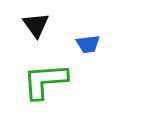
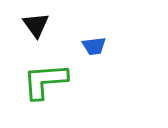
blue trapezoid: moved 6 px right, 2 px down
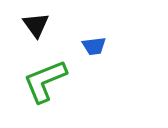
green L-shape: rotated 18 degrees counterclockwise
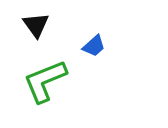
blue trapezoid: rotated 35 degrees counterclockwise
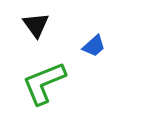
green L-shape: moved 1 px left, 2 px down
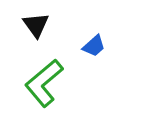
green L-shape: rotated 18 degrees counterclockwise
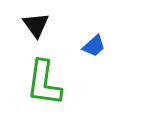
green L-shape: rotated 42 degrees counterclockwise
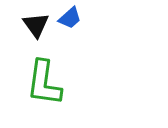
blue trapezoid: moved 24 px left, 28 px up
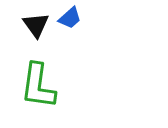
green L-shape: moved 6 px left, 3 px down
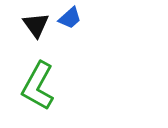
green L-shape: rotated 21 degrees clockwise
